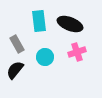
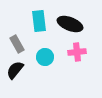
pink cross: rotated 12 degrees clockwise
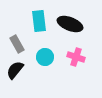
pink cross: moved 1 px left, 5 px down; rotated 24 degrees clockwise
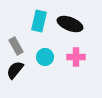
cyan rectangle: rotated 20 degrees clockwise
gray rectangle: moved 1 px left, 2 px down
pink cross: rotated 18 degrees counterclockwise
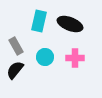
pink cross: moved 1 px left, 1 px down
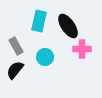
black ellipse: moved 2 px left, 2 px down; rotated 35 degrees clockwise
pink cross: moved 7 px right, 9 px up
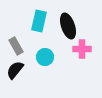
black ellipse: rotated 15 degrees clockwise
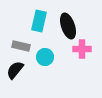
gray rectangle: moved 5 px right; rotated 48 degrees counterclockwise
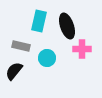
black ellipse: moved 1 px left
cyan circle: moved 2 px right, 1 px down
black semicircle: moved 1 px left, 1 px down
